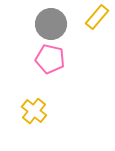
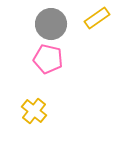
yellow rectangle: moved 1 px down; rotated 15 degrees clockwise
pink pentagon: moved 2 px left
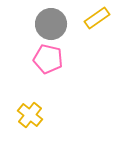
yellow cross: moved 4 px left, 4 px down
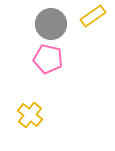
yellow rectangle: moved 4 px left, 2 px up
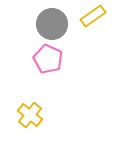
gray circle: moved 1 px right
pink pentagon: rotated 12 degrees clockwise
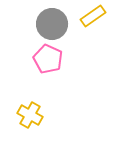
yellow cross: rotated 10 degrees counterclockwise
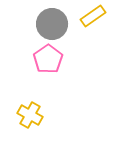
pink pentagon: rotated 12 degrees clockwise
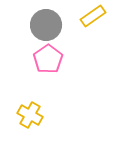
gray circle: moved 6 px left, 1 px down
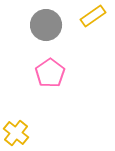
pink pentagon: moved 2 px right, 14 px down
yellow cross: moved 14 px left, 18 px down; rotated 10 degrees clockwise
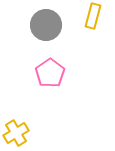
yellow rectangle: rotated 40 degrees counterclockwise
yellow cross: rotated 20 degrees clockwise
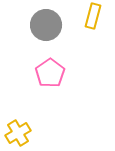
yellow cross: moved 2 px right
